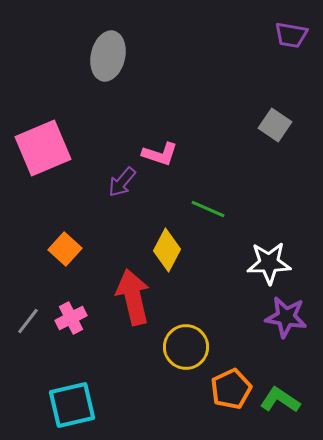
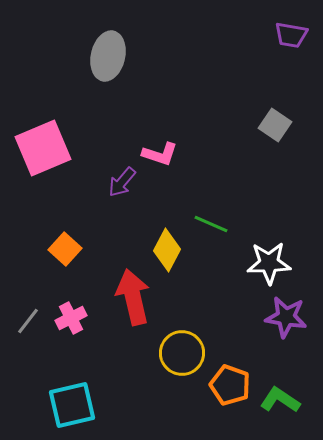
green line: moved 3 px right, 15 px down
yellow circle: moved 4 px left, 6 px down
orange pentagon: moved 1 px left, 4 px up; rotated 27 degrees counterclockwise
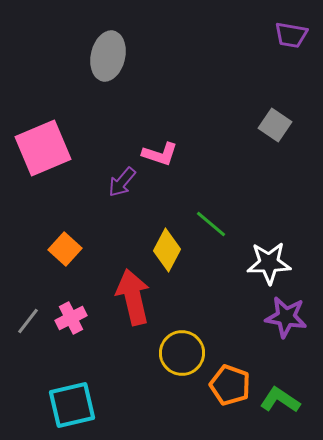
green line: rotated 16 degrees clockwise
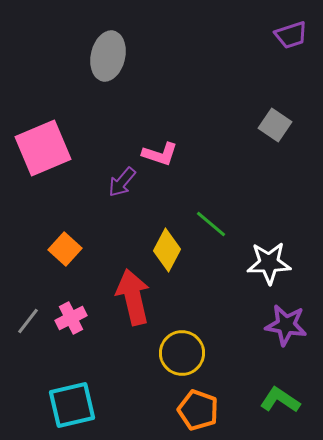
purple trapezoid: rotated 28 degrees counterclockwise
purple star: moved 8 px down
orange pentagon: moved 32 px left, 25 px down
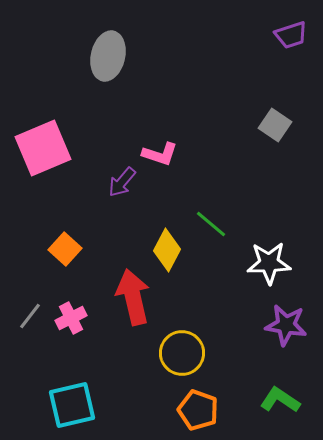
gray line: moved 2 px right, 5 px up
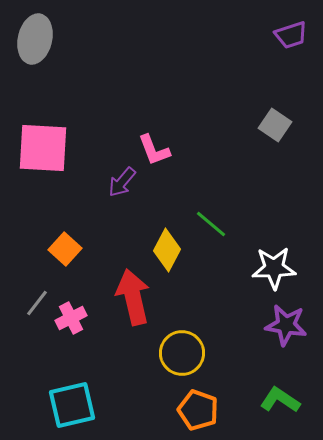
gray ellipse: moved 73 px left, 17 px up
pink square: rotated 26 degrees clockwise
pink L-shape: moved 6 px left, 4 px up; rotated 51 degrees clockwise
white star: moved 5 px right, 5 px down
gray line: moved 7 px right, 13 px up
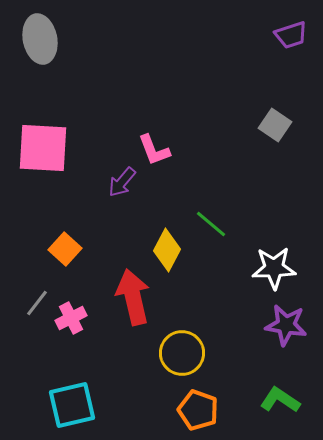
gray ellipse: moved 5 px right; rotated 24 degrees counterclockwise
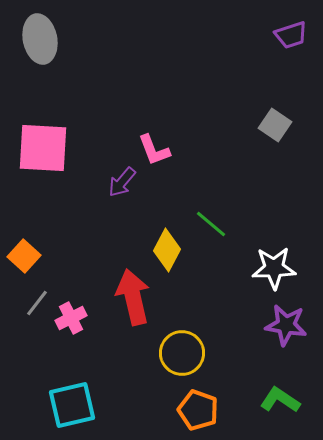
orange square: moved 41 px left, 7 px down
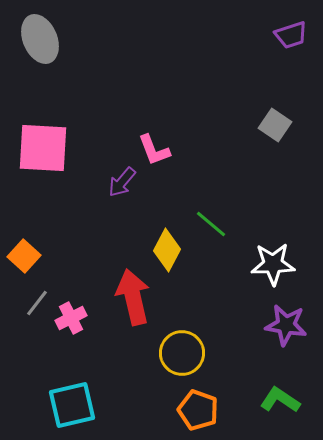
gray ellipse: rotated 12 degrees counterclockwise
white star: moved 1 px left, 4 px up
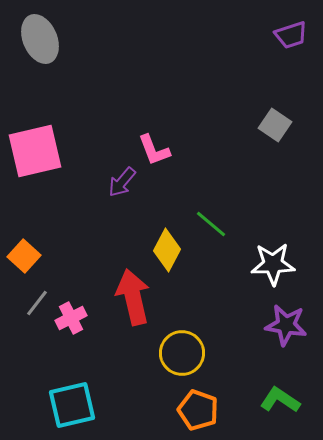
pink square: moved 8 px left, 3 px down; rotated 16 degrees counterclockwise
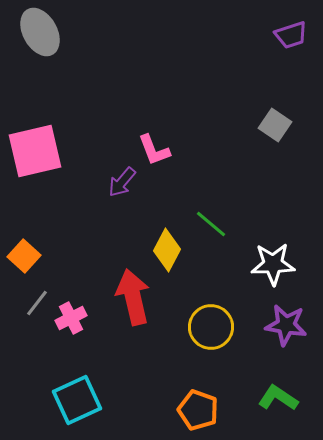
gray ellipse: moved 7 px up; rotated 6 degrees counterclockwise
yellow circle: moved 29 px right, 26 px up
green L-shape: moved 2 px left, 2 px up
cyan square: moved 5 px right, 5 px up; rotated 12 degrees counterclockwise
